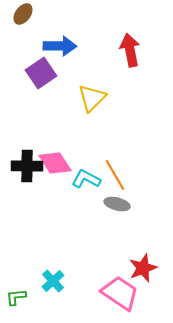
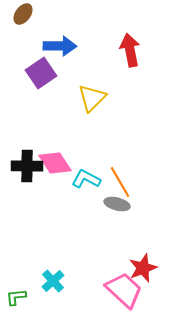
orange line: moved 5 px right, 7 px down
pink trapezoid: moved 4 px right, 3 px up; rotated 9 degrees clockwise
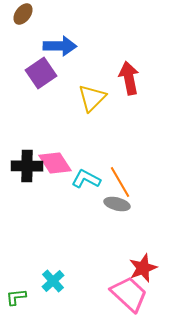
red arrow: moved 1 px left, 28 px down
pink trapezoid: moved 5 px right, 4 px down
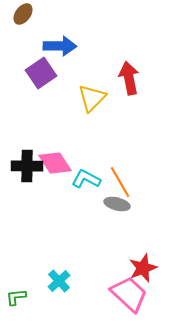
cyan cross: moved 6 px right
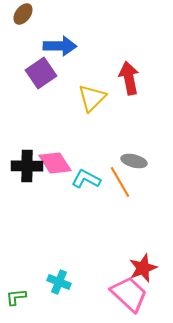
gray ellipse: moved 17 px right, 43 px up
cyan cross: moved 1 px down; rotated 25 degrees counterclockwise
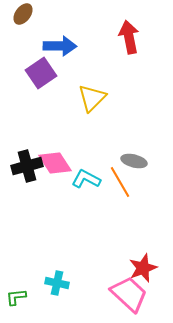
red arrow: moved 41 px up
black cross: rotated 16 degrees counterclockwise
cyan cross: moved 2 px left, 1 px down; rotated 10 degrees counterclockwise
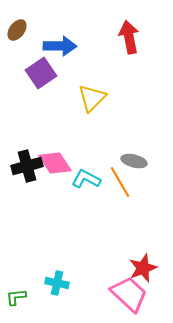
brown ellipse: moved 6 px left, 16 px down
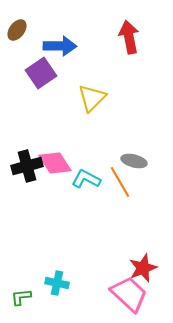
green L-shape: moved 5 px right
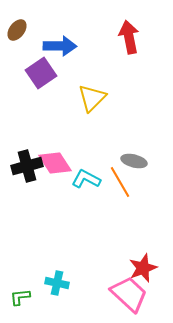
green L-shape: moved 1 px left
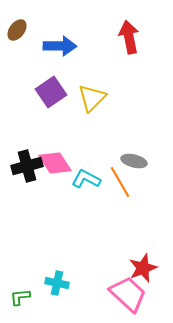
purple square: moved 10 px right, 19 px down
pink trapezoid: moved 1 px left
